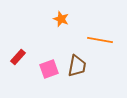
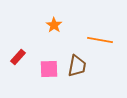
orange star: moved 7 px left, 6 px down; rotated 14 degrees clockwise
pink square: rotated 18 degrees clockwise
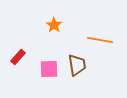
brown trapezoid: moved 1 px up; rotated 20 degrees counterclockwise
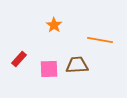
red rectangle: moved 1 px right, 2 px down
brown trapezoid: rotated 85 degrees counterclockwise
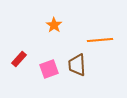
orange line: rotated 15 degrees counterclockwise
brown trapezoid: rotated 90 degrees counterclockwise
pink square: rotated 18 degrees counterclockwise
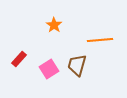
brown trapezoid: rotated 20 degrees clockwise
pink square: rotated 12 degrees counterclockwise
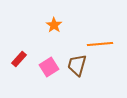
orange line: moved 4 px down
pink square: moved 2 px up
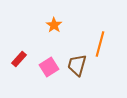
orange line: rotated 70 degrees counterclockwise
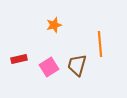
orange star: rotated 21 degrees clockwise
orange line: rotated 20 degrees counterclockwise
red rectangle: rotated 35 degrees clockwise
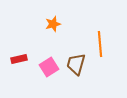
orange star: moved 1 px left, 1 px up
brown trapezoid: moved 1 px left, 1 px up
